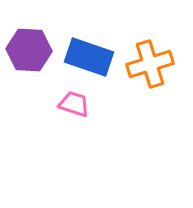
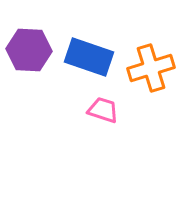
orange cross: moved 1 px right, 4 px down
pink trapezoid: moved 29 px right, 6 px down
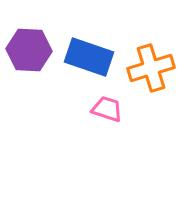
pink trapezoid: moved 4 px right, 1 px up
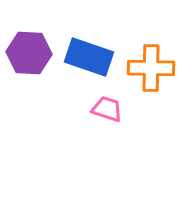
purple hexagon: moved 3 px down
orange cross: rotated 18 degrees clockwise
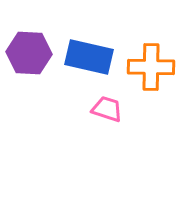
blue rectangle: rotated 6 degrees counterclockwise
orange cross: moved 1 px up
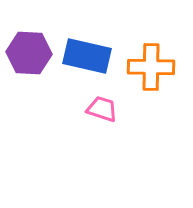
blue rectangle: moved 2 px left, 1 px up
pink trapezoid: moved 5 px left
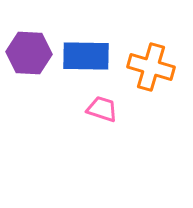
blue rectangle: moved 1 px left; rotated 12 degrees counterclockwise
orange cross: rotated 15 degrees clockwise
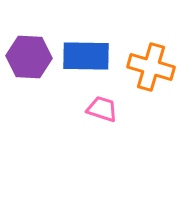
purple hexagon: moved 4 px down
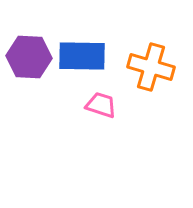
blue rectangle: moved 4 px left
pink trapezoid: moved 1 px left, 4 px up
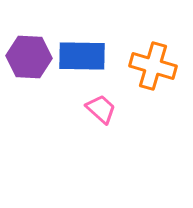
orange cross: moved 2 px right, 1 px up
pink trapezoid: moved 4 px down; rotated 24 degrees clockwise
